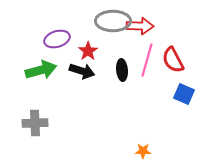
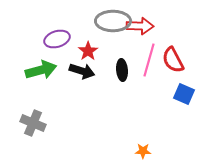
pink line: moved 2 px right
gray cross: moved 2 px left; rotated 25 degrees clockwise
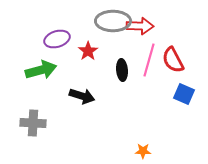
black arrow: moved 25 px down
gray cross: rotated 20 degrees counterclockwise
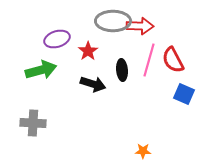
black arrow: moved 11 px right, 12 px up
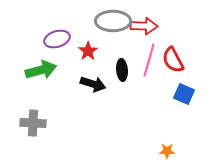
red arrow: moved 4 px right
orange star: moved 24 px right
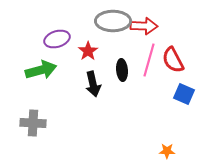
black arrow: rotated 60 degrees clockwise
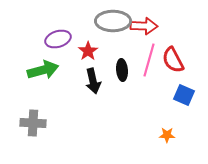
purple ellipse: moved 1 px right
green arrow: moved 2 px right
black arrow: moved 3 px up
blue square: moved 1 px down
orange star: moved 16 px up
